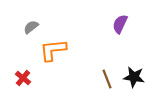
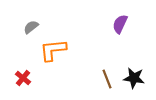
black star: moved 1 px down
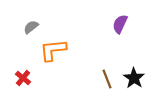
black star: rotated 25 degrees clockwise
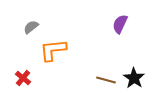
brown line: moved 1 px left, 1 px down; rotated 54 degrees counterclockwise
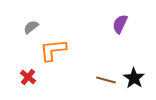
red cross: moved 5 px right, 1 px up
